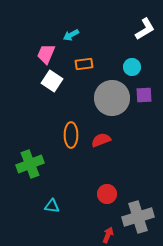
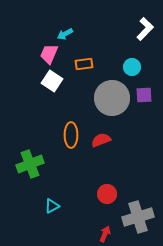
white L-shape: rotated 15 degrees counterclockwise
cyan arrow: moved 6 px left, 1 px up
pink trapezoid: moved 3 px right
cyan triangle: rotated 35 degrees counterclockwise
red arrow: moved 3 px left, 1 px up
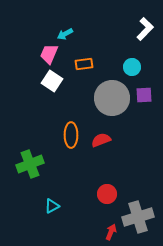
red arrow: moved 6 px right, 2 px up
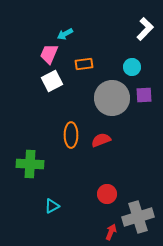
white square: rotated 30 degrees clockwise
green cross: rotated 24 degrees clockwise
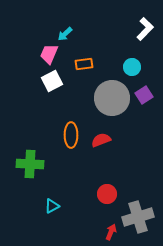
cyan arrow: rotated 14 degrees counterclockwise
purple square: rotated 30 degrees counterclockwise
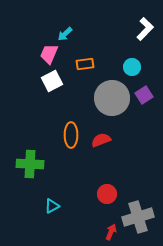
orange rectangle: moved 1 px right
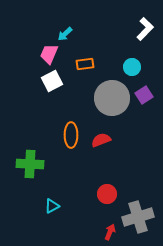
red arrow: moved 1 px left
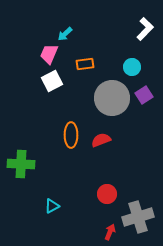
green cross: moved 9 px left
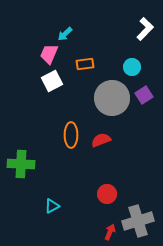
gray cross: moved 4 px down
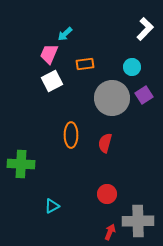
red semicircle: moved 4 px right, 3 px down; rotated 54 degrees counterclockwise
gray cross: rotated 16 degrees clockwise
